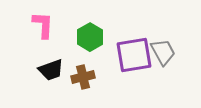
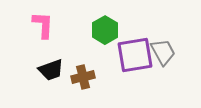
green hexagon: moved 15 px right, 7 px up
purple square: moved 1 px right
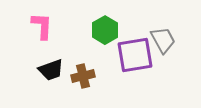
pink L-shape: moved 1 px left, 1 px down
gray trapezoid: moved 12 px up
brown cross: moved 1 px up
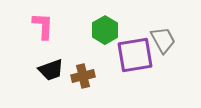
pink L-shape: moved 1 px right
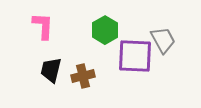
purple square: moved 1 px down; rotated 12 degrees clockwise
black trapezoid: rotated 124 degrees clockwise
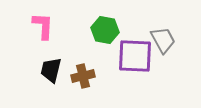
green hexagon: rotated 20 degrees counterclockwise
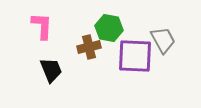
pink L-shape: moved 1 px left
green hexagon: moved 4 px right, 2 px up
black trapezoid: rotated 144 degrees clockwise
brown cross: moved 6 px right, 29 px up
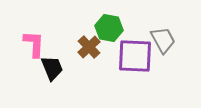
pink L-shape: moved 8 px left, 18 px down
brown cross: rotated 30 degrees counterclockwise
black trapezoid: moved 1 px right, 2 px up
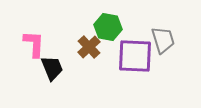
green hexagon: moved 1 px left, 1 px up
gray trapezoid: rotated 12 degrees clockwise
